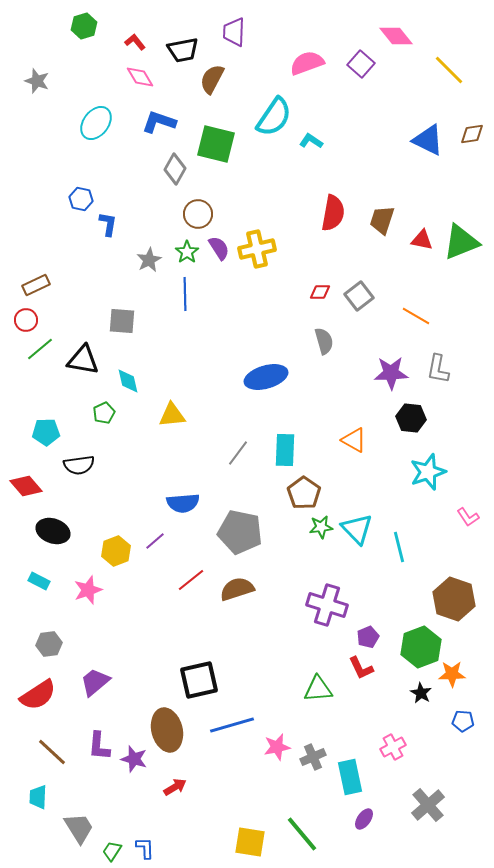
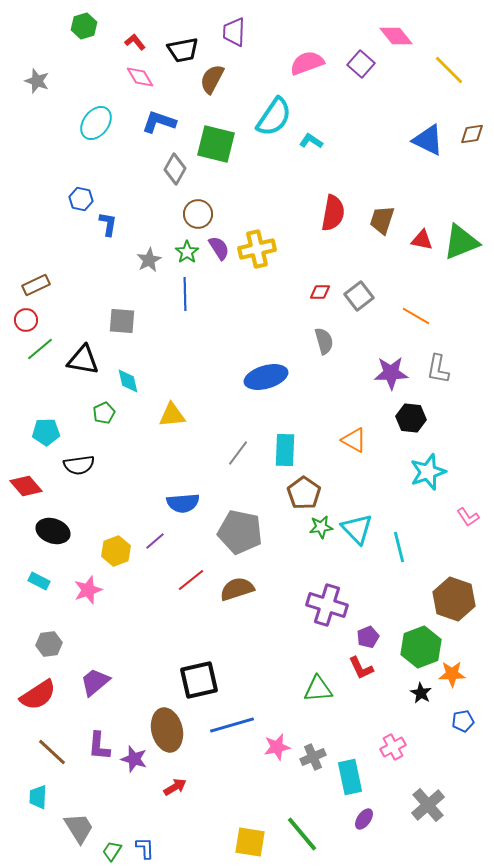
blue pentagon at (463, 721): rotated 15 degrees counterclockwise
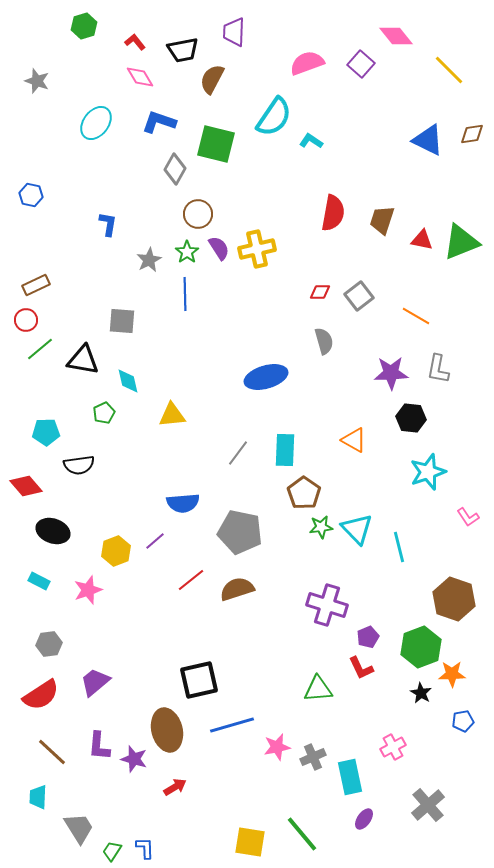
blue hexagon at (81, 199): moved 50 px left, 4 px up
red semicircle at (38, 695): moved 3 px right
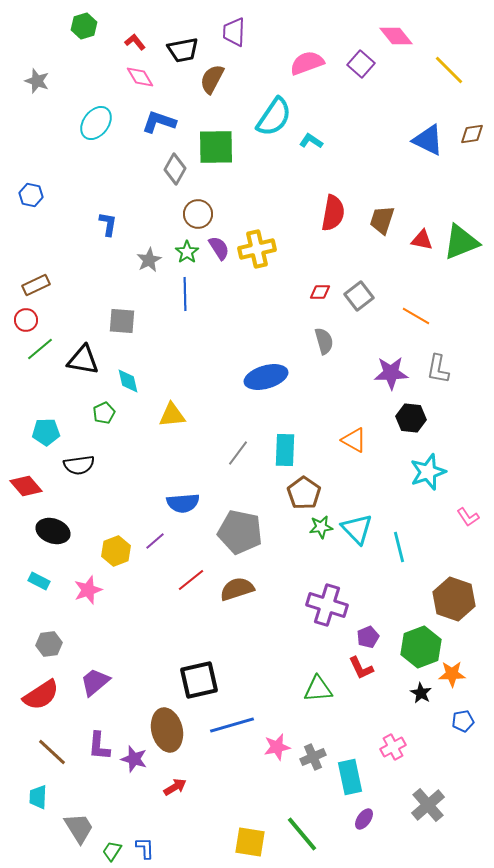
green square at (216, 144): moved 3 px down; rotated 15 degrees counterclockwise
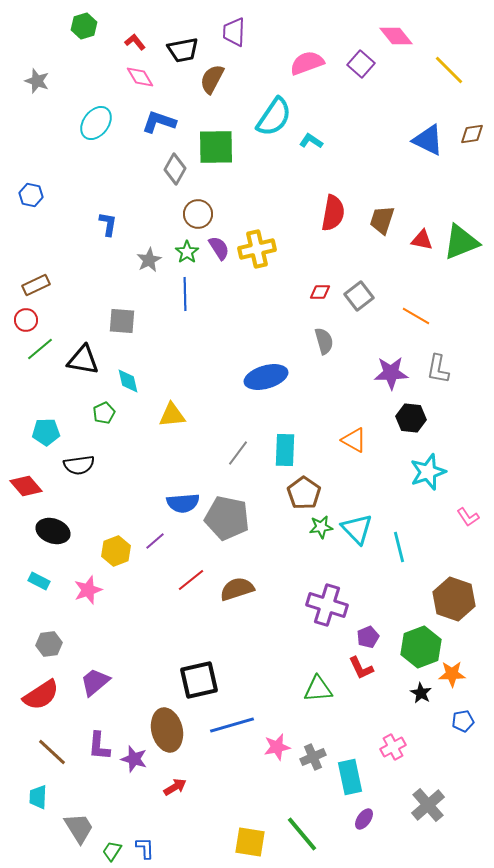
gray pentagon at (240, 532): moved 13 px left, 14 px up
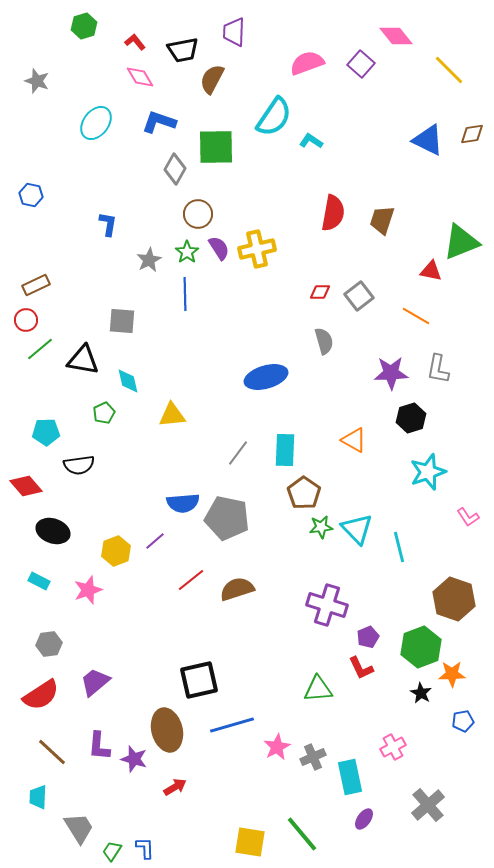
red triangle at (422, 240): moved 9 px right, 31 px down
black hexagon at (411, 418): rotated 24 degrees counterclockwise
pink star at (277, 747): rotated 16 degrees counterclockwise
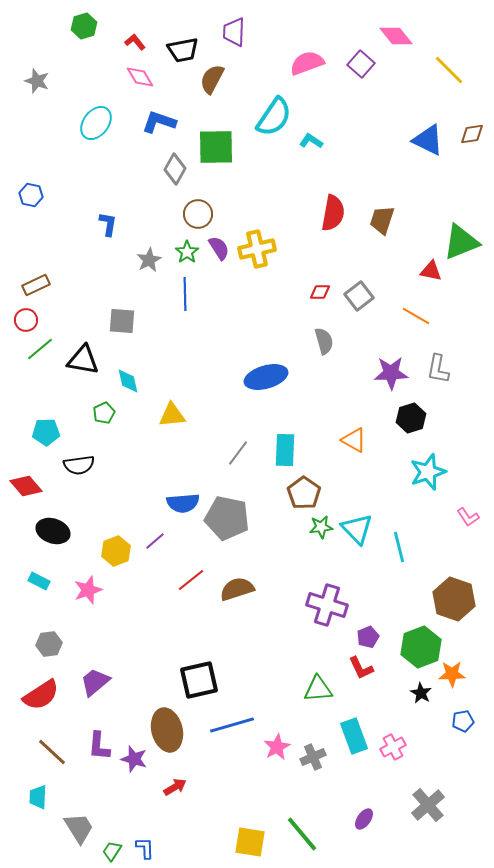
cyan rectangle at (350, 777): moved 4 px right, 41 px up; rotated 8 degrees counterclockwise
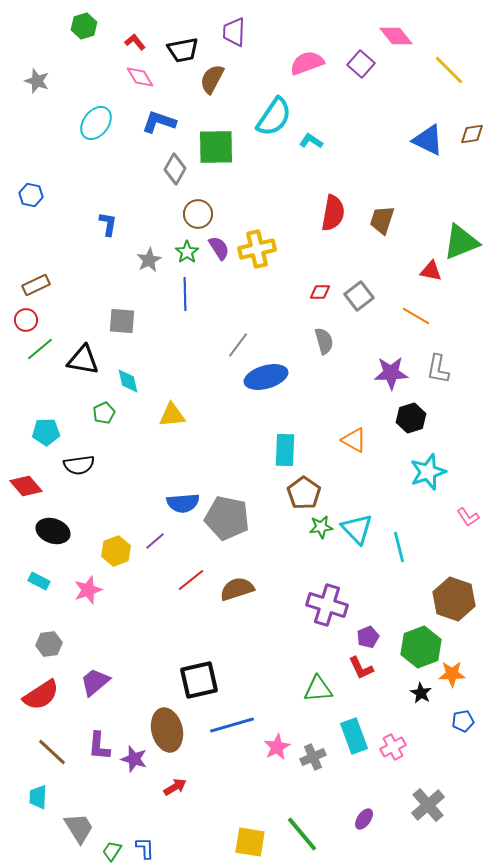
gray line at (238, 453): moved 108 px up
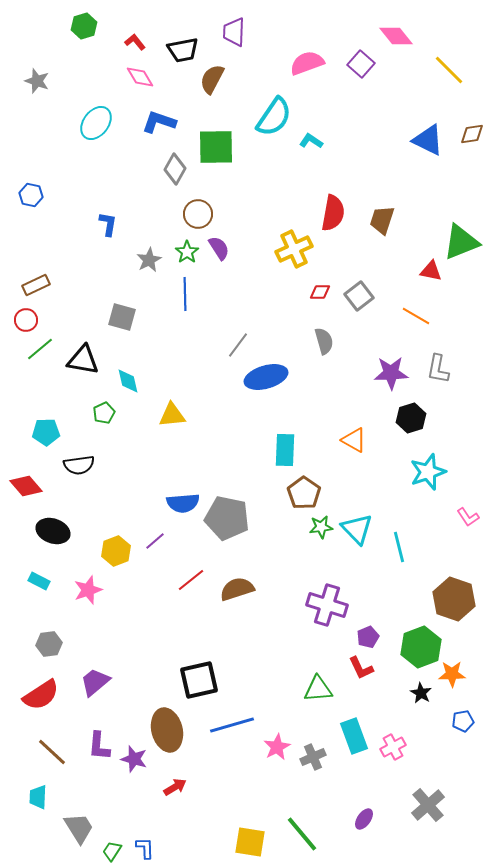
yellow cross at (257, 249): moved 37 px right; rotated 12 degrees counterclockwise
gray square at (122, 321): moved 4 px up; rotated 12 degrees clockwise
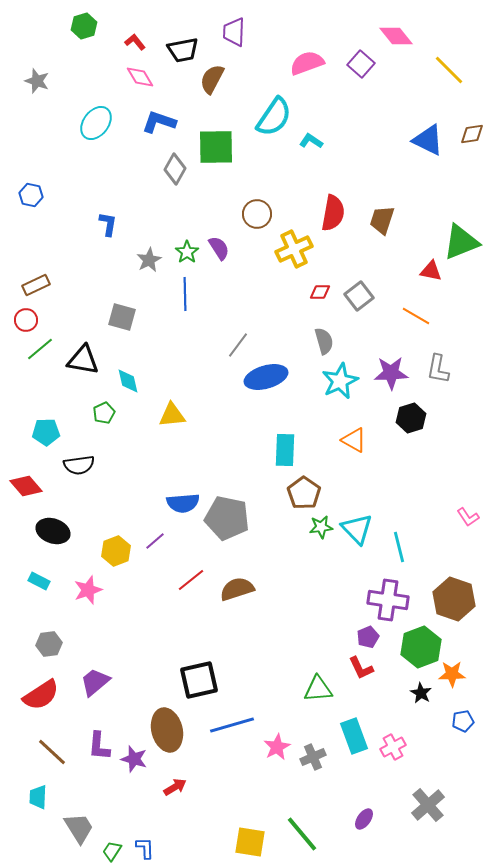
brown circle at (198, 214): moved 59 px right
cyan star at (428, 472): moved 88 px left, 91 px up; rotated 6 degrees counterclockwise
purple cross at (327, 605): moved 61 px right, 5 px up; rotated 9 degrees counterclockwise
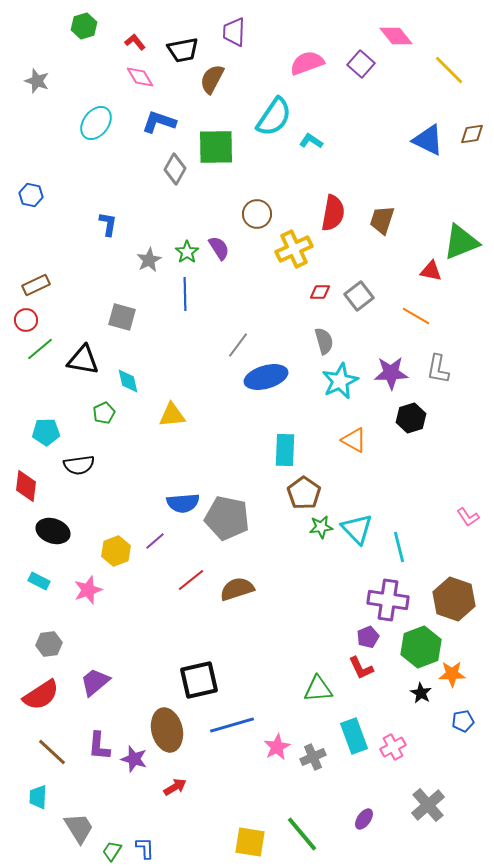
red diamond at (26, 486): rotated 48 degrees clockwise
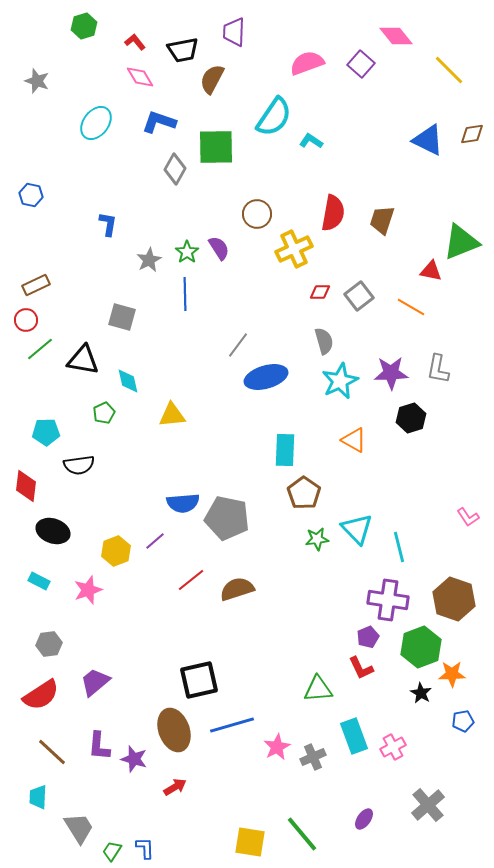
orange line at (416, 316): moved 5 px left, 9 px up
green star at (321, 527): moved 4 px left, 12 px down
brown ellipse at (167, 730): moved 7 px right; rotated 6 degrees counterclockwise
